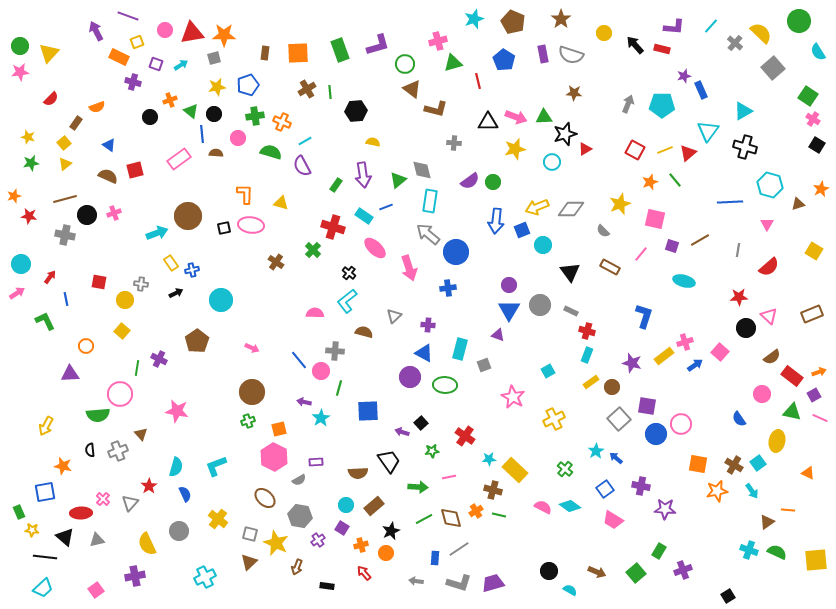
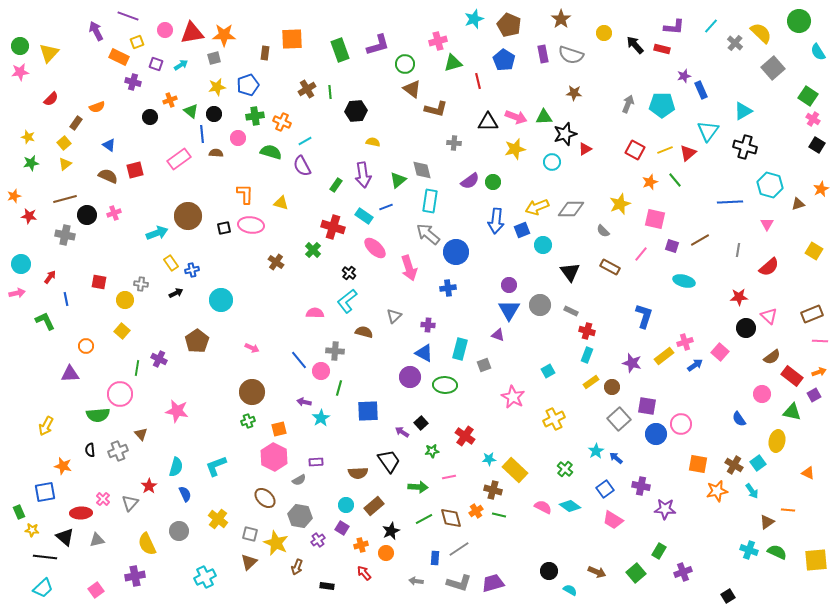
brown pentagon at (513, 22): moved 4 px left, 3 px down
orange square at (298, 53): moved 6 px left, 14 px up
pink arrow at (17, 293): rotated 21 degrees clockwise
pink line at (820, 418): moved 77 px up; rotated 21 degrees counterclockwise
purple arrow at (402, 432): rotated 16 degrees clockwise
purple cross at (683, 570): moved 2 px down
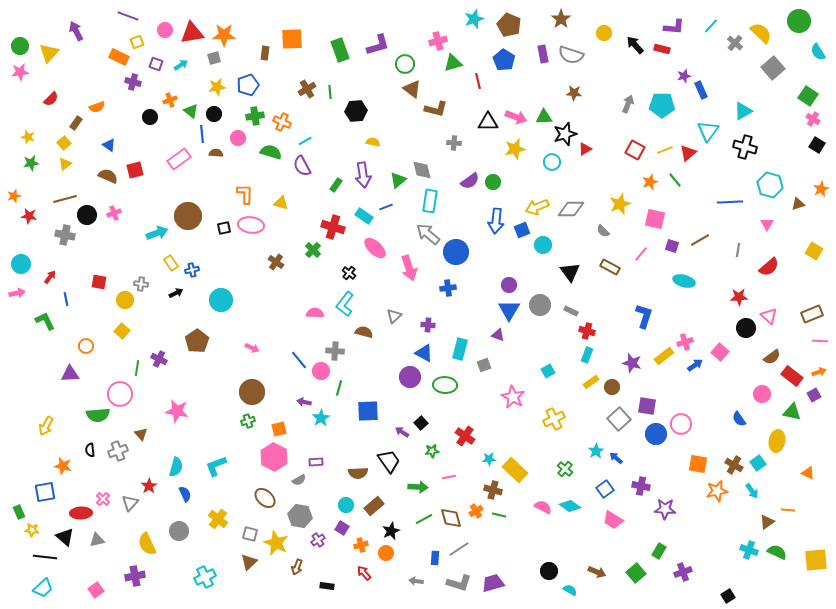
purple arrow at (96, 31): moved 20 px left
cyan L-shape at (347, 301): moved 2 px left, 3 px down; rotated 15 degrees counterclockwise
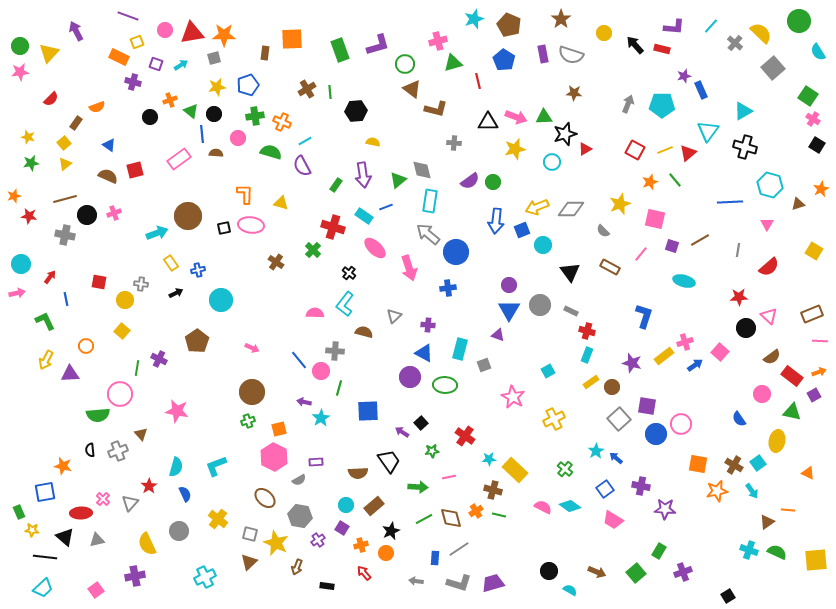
blue cross at (192, 270): moved 6 px right
yellow arrow at (46, 426): moved 66 px up
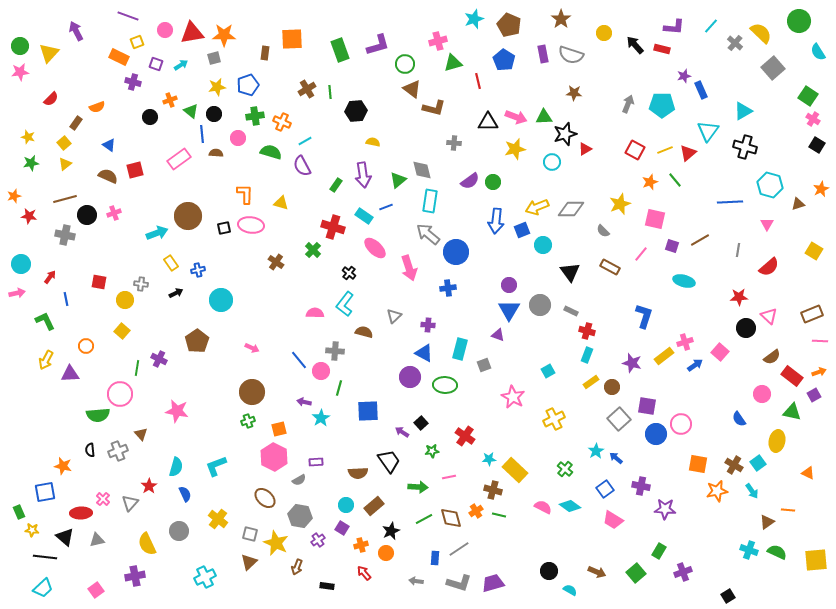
brown L-shape at (436, 109): moved 2 px left, 1 px up
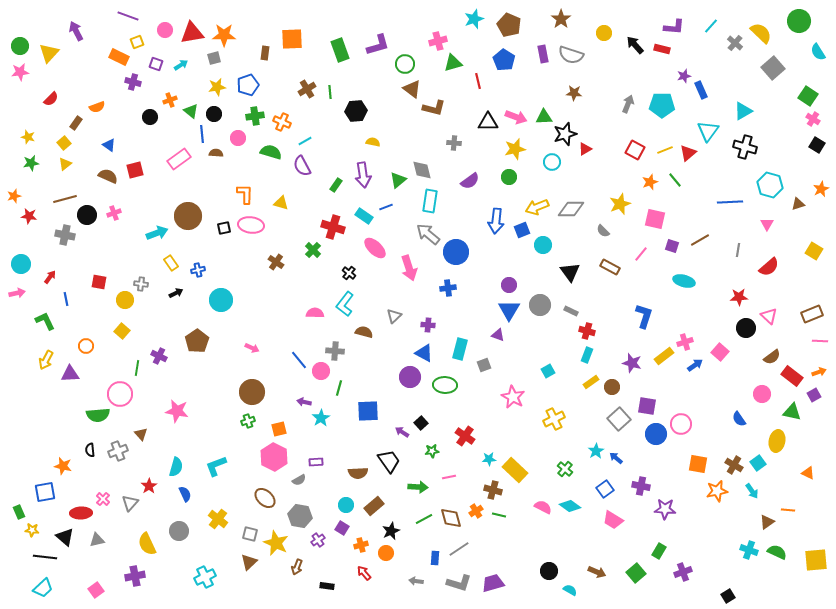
green circle at (493, 182): moved 16 px right, 5 px up
purple cross at (159, 359): moved 3 px up
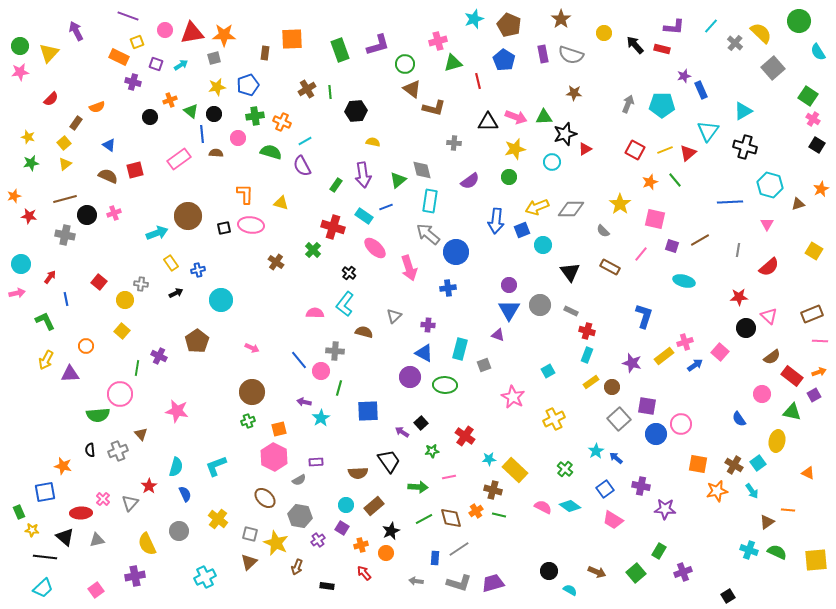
yellow star at (620, 204): rotated 15 degrees counterclockwise
red square at (99, 282): rotated 28 degrees clockwise
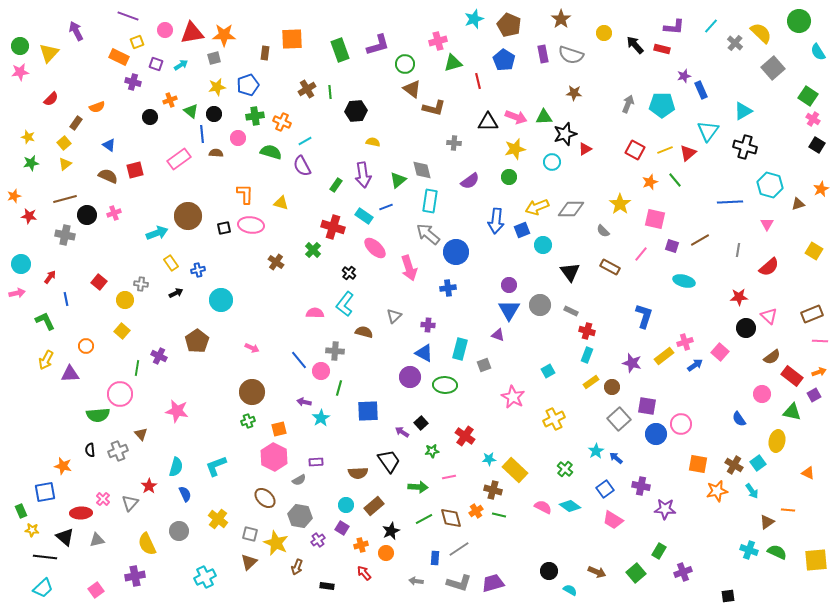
green rectangle at (19, 512): moved 2 px right, 1 px up
black square at (728, 596): rotated 24 degrees clockwise
